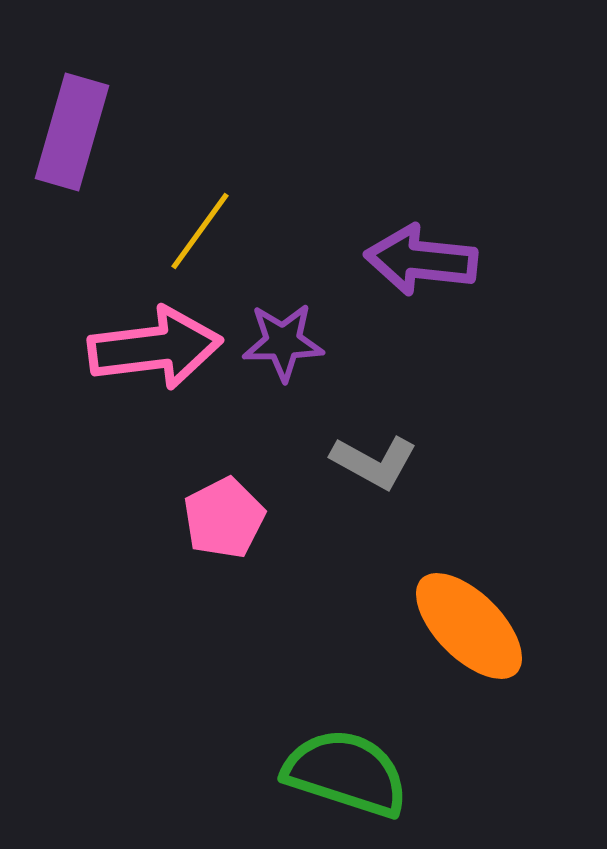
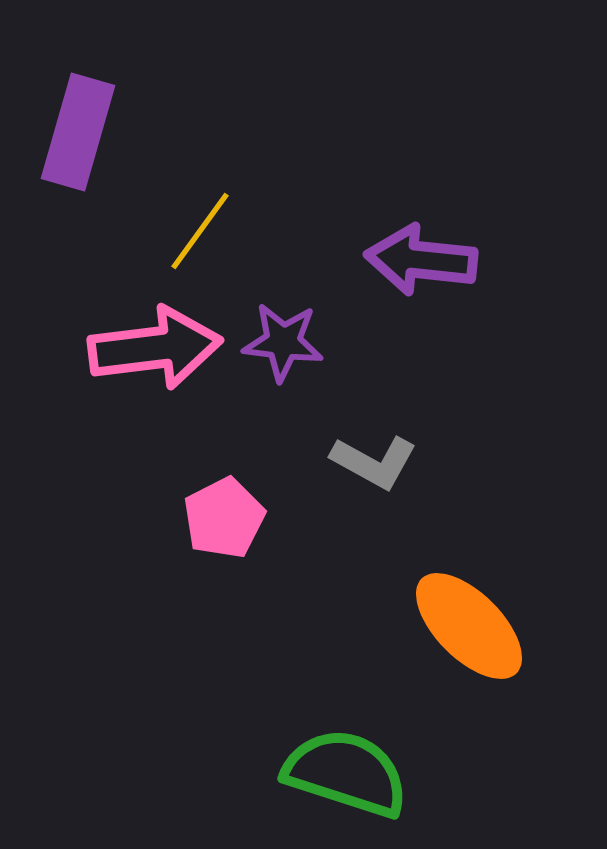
purple rectangle: moved 6 px right
purple star: rotated 8 degrees clockwise
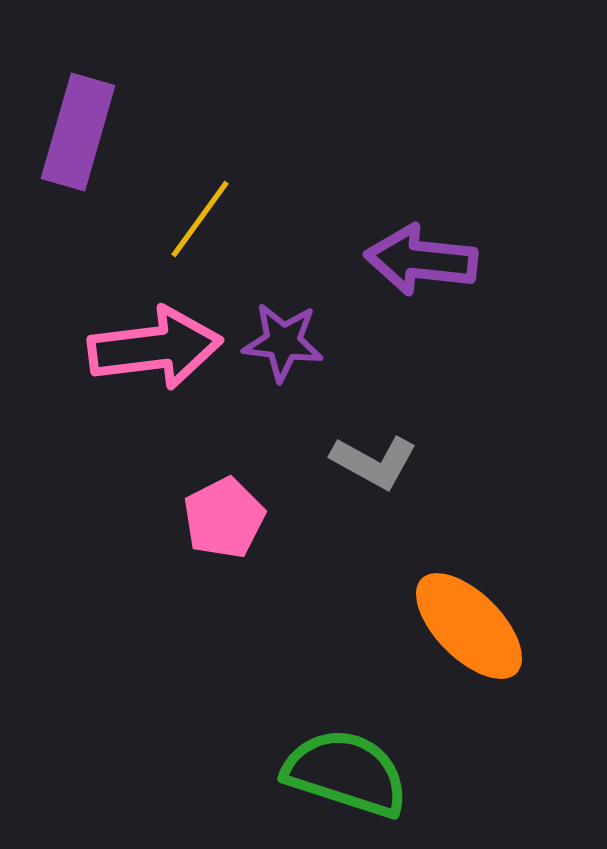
yellow line: moved 12 px up
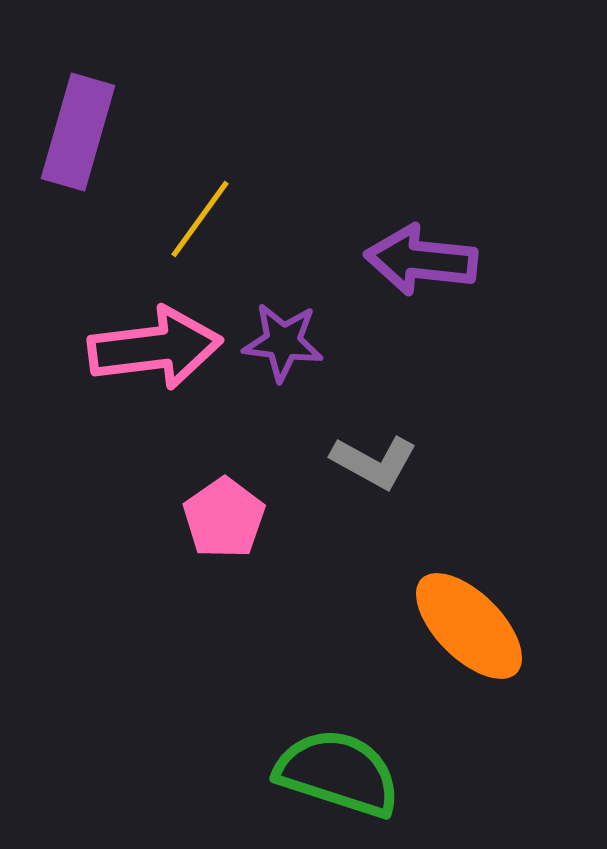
pink pentagon: rotated 8 degrees counterclockwise
green semicircle: moved 8 px left
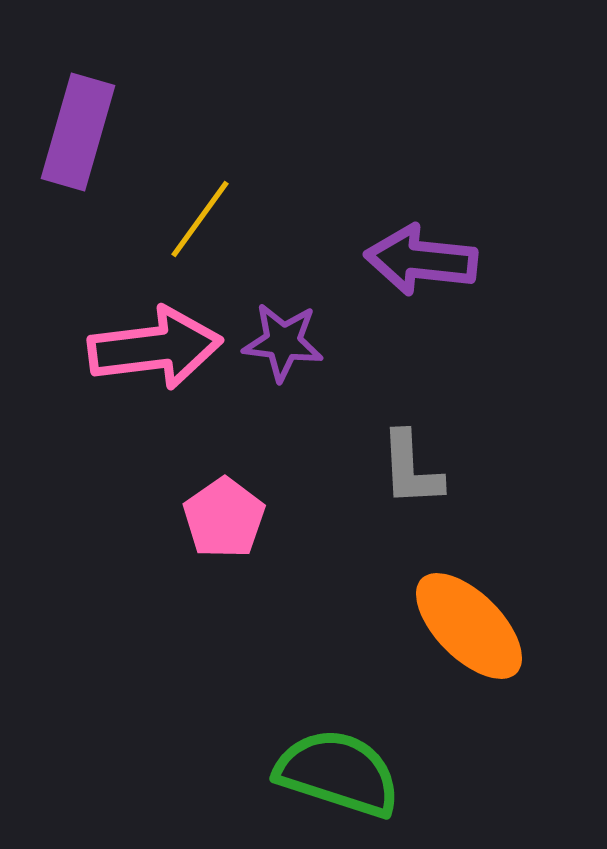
gray L-shape: moved 37 px right, 7 px down; rotated 58 degrees clockwise
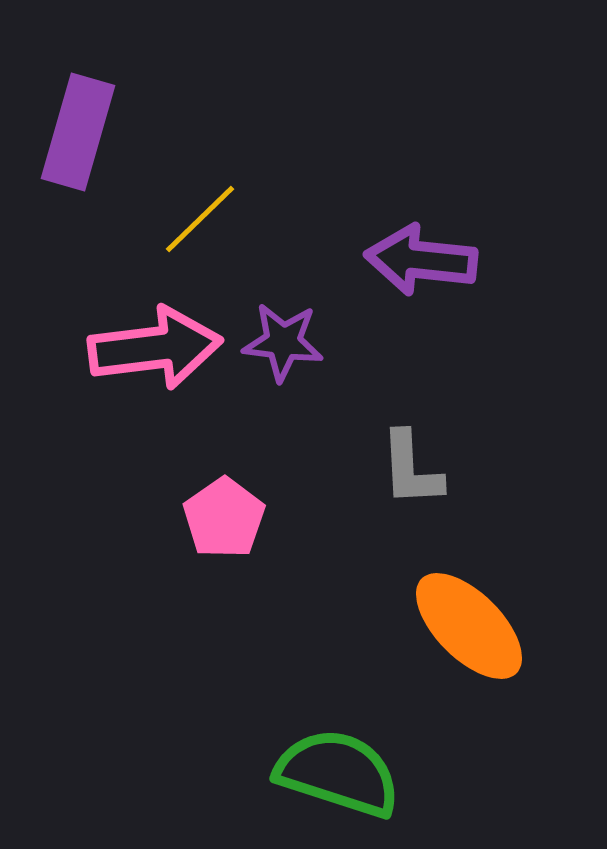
yellow line: rotated 10 degrees clockwise
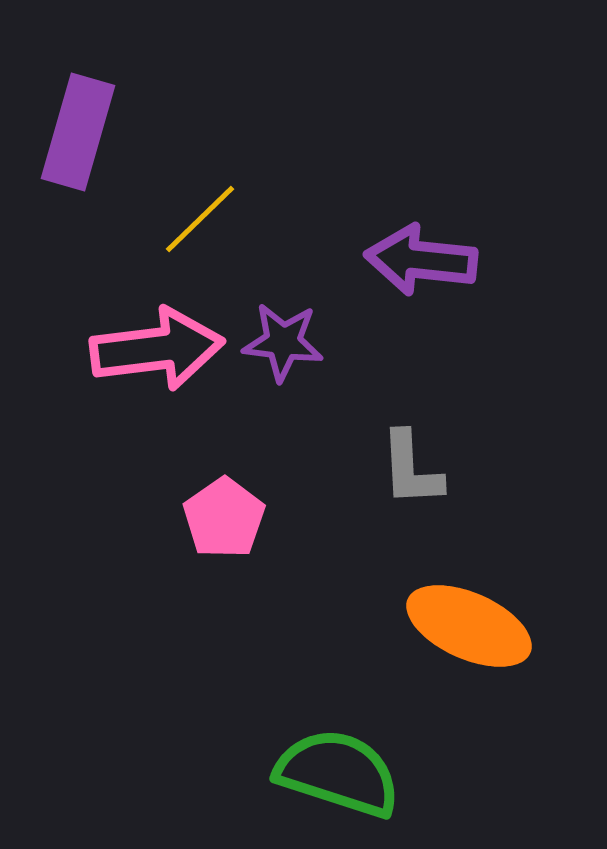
pink arrow: moved 2 px right, 1 px down
orange ellipse: rotated 21 degrees counterclockwise
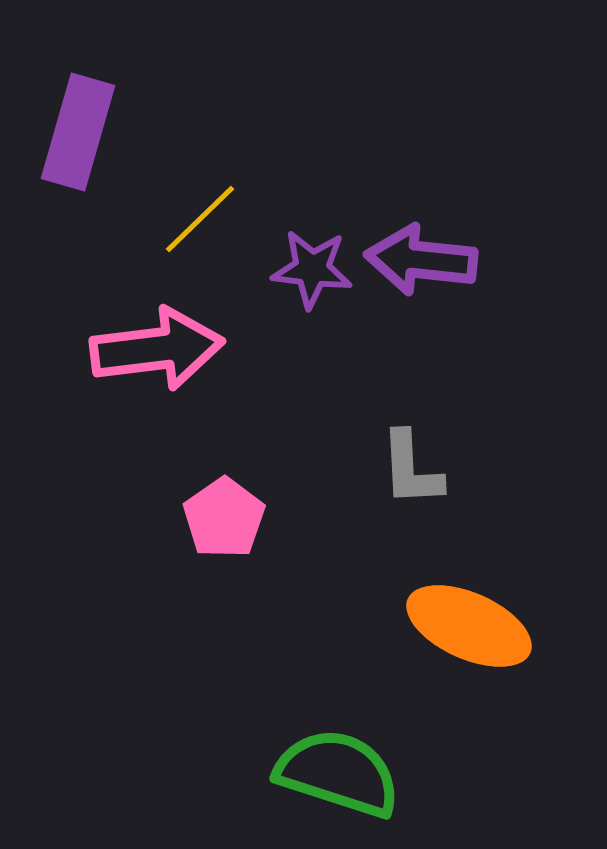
purple star: moved 29 px right, 73 px up
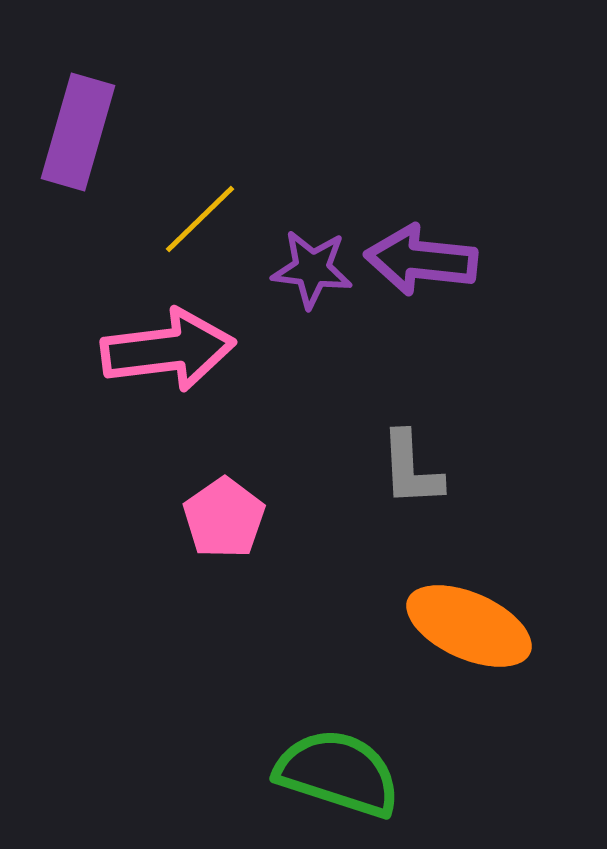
pink arrow: moved 11 px right, 1 px down
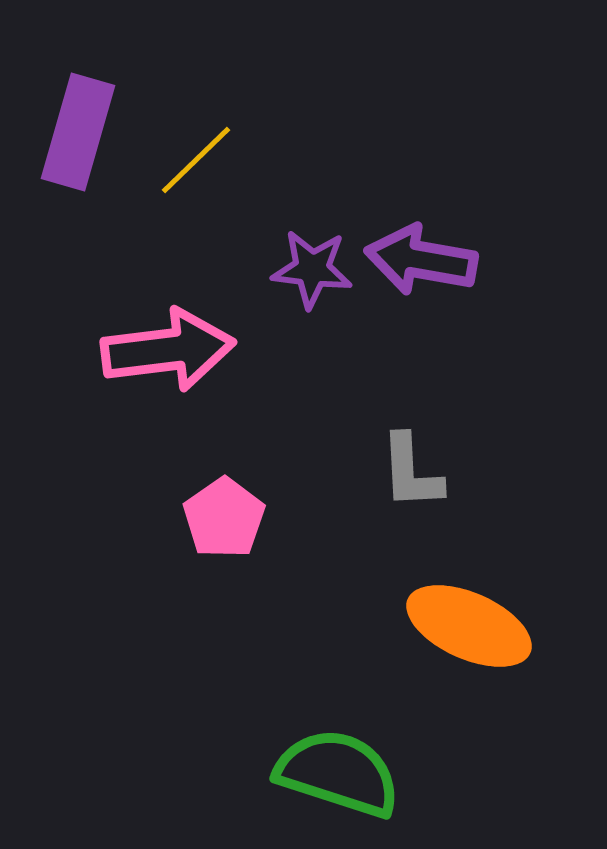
yellow line: moved 4 px left, 59 px up
purple arrow: rotated 4 degrees clockwise
gray L-shape: moved 3 px down
